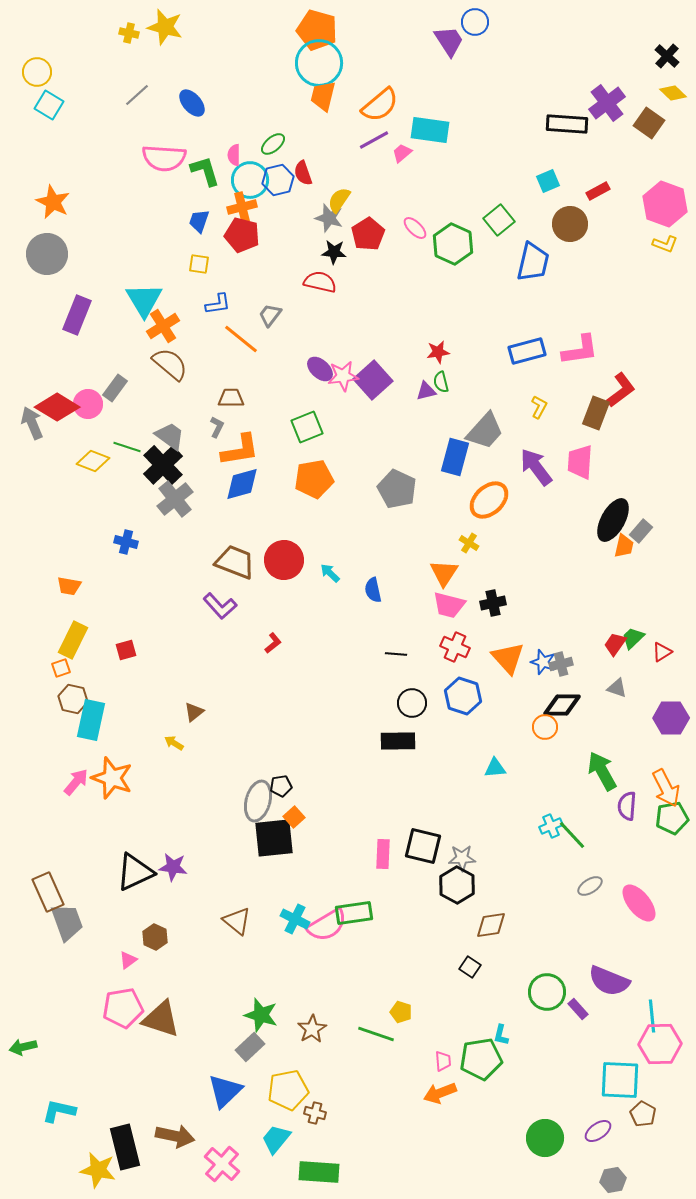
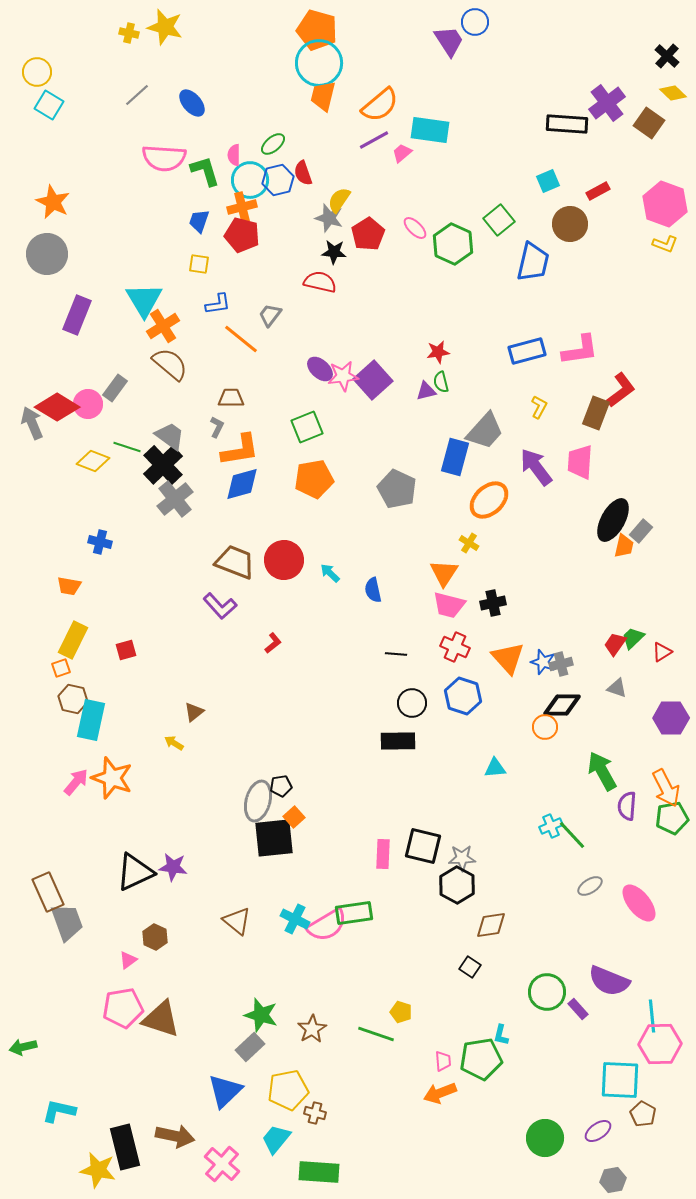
blue cross at (126, 542): moved 26 px left
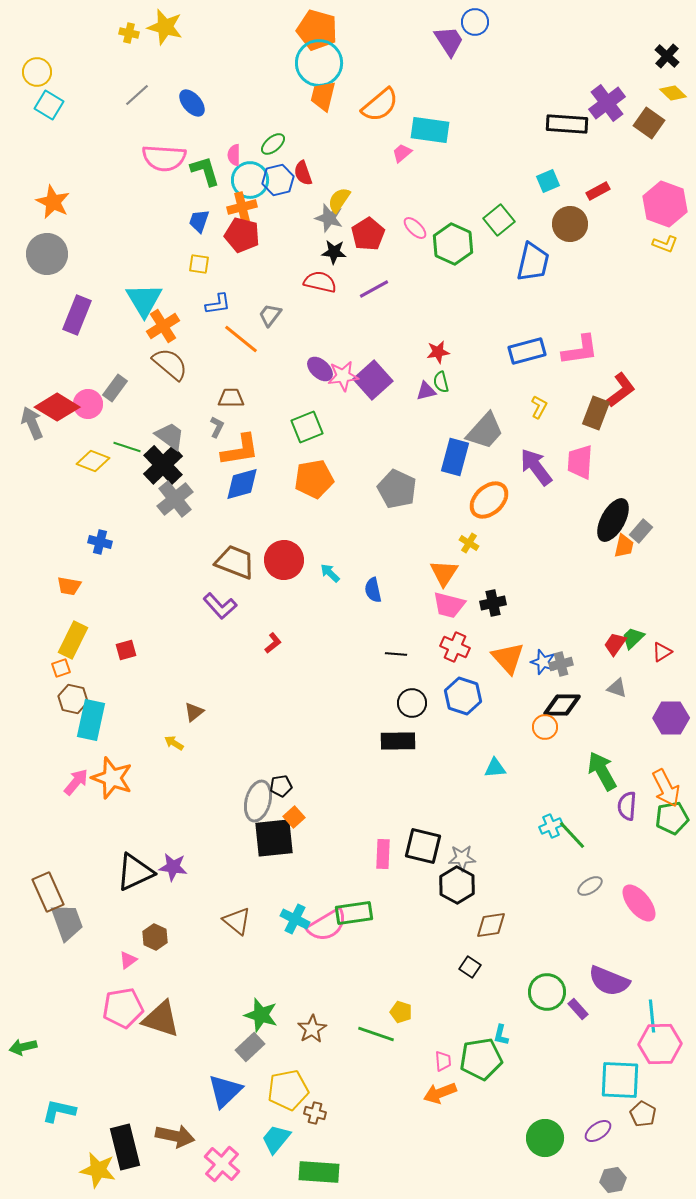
purple line at (374, 140): moved 149 px down
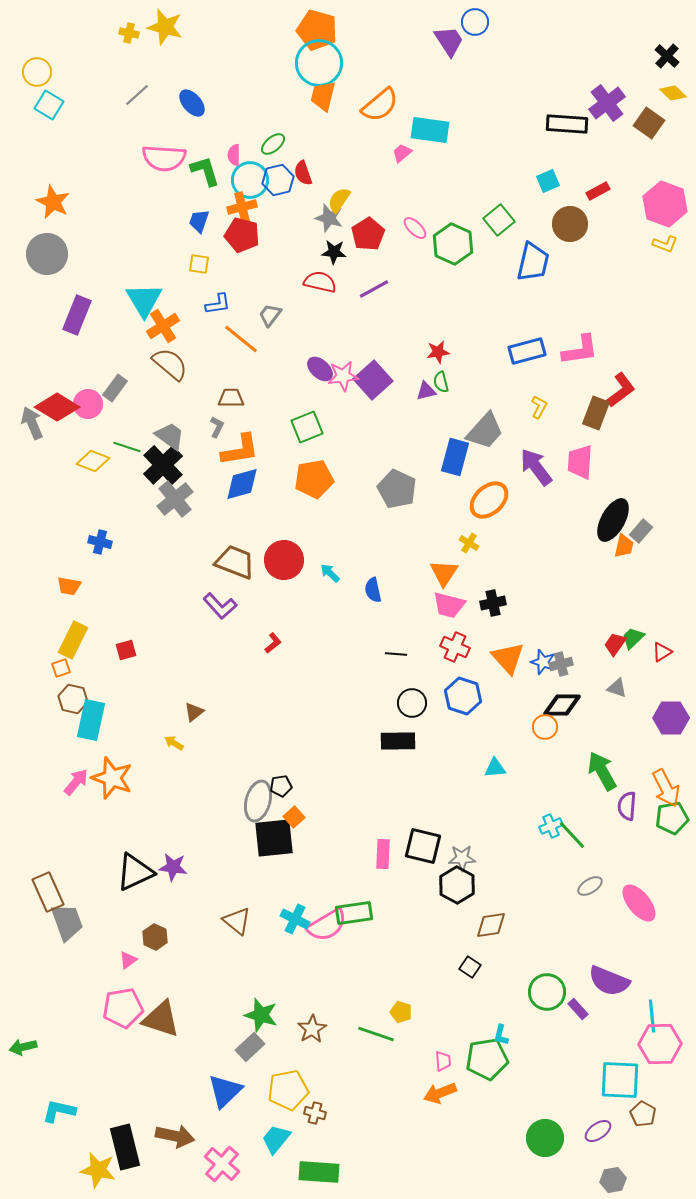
green pentagon at (481, 1059): moved 6 px right
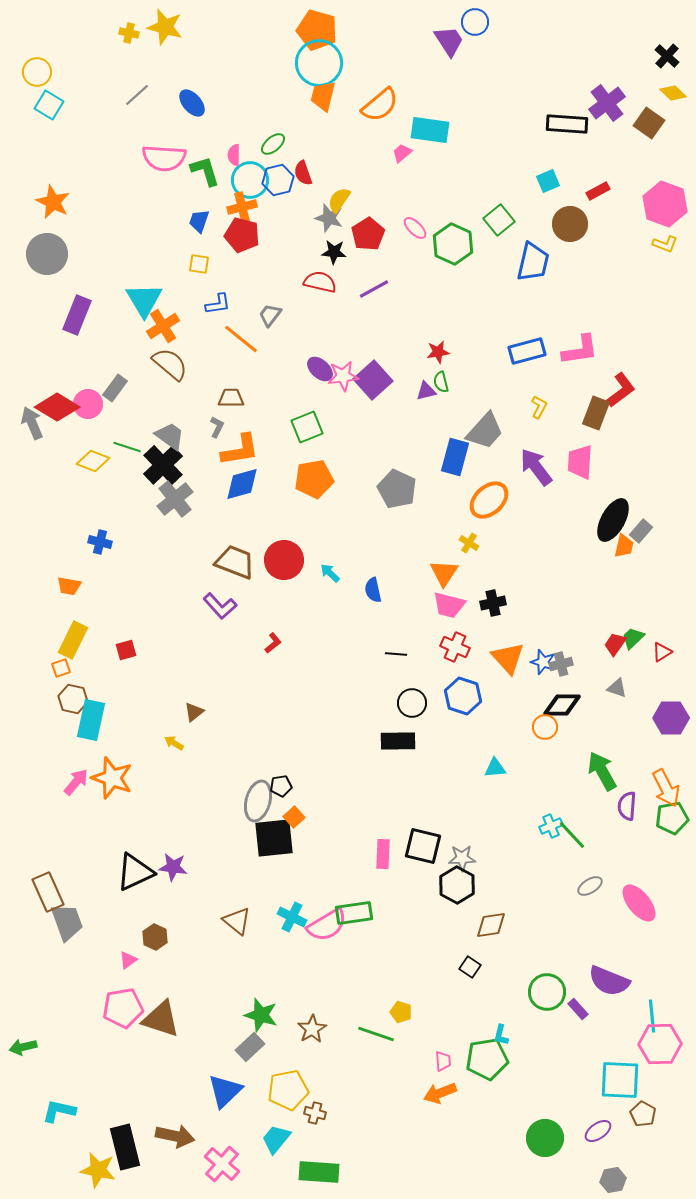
cyan cross at (295, 919): moved 3 px left, 2 px up
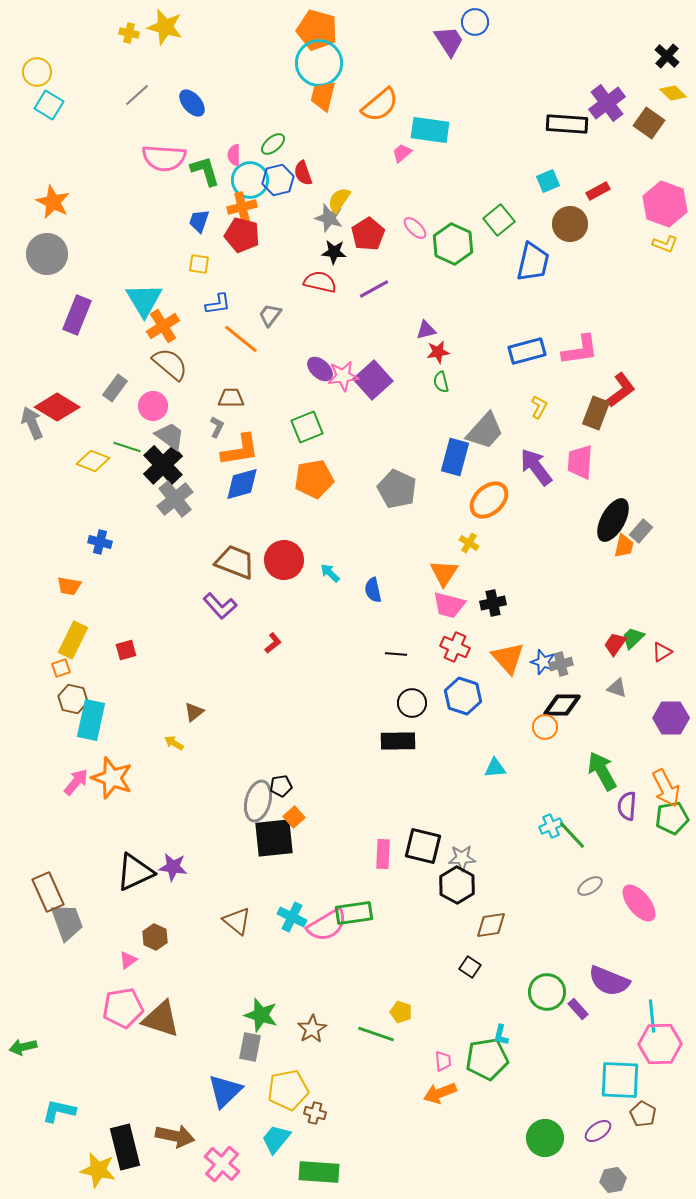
purple triangle at (426, 391): moved 61 px up
pink circle at (88, 404): moved 65 px right, 2 px down
gray rectangle at (250, 1047): rotated 36 degrees counterclockwise
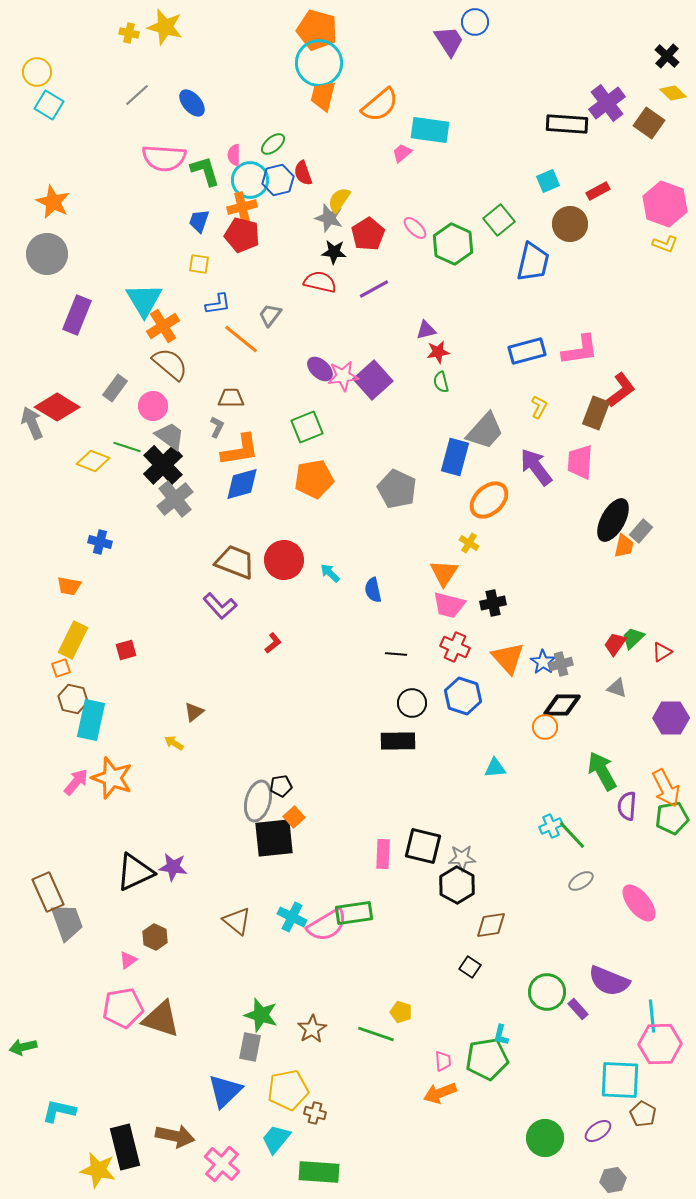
blue star at (543, 662): rotated 15 degrees clockwise
gray ellipse at (590, 886): moved 9 px left, 5 px up
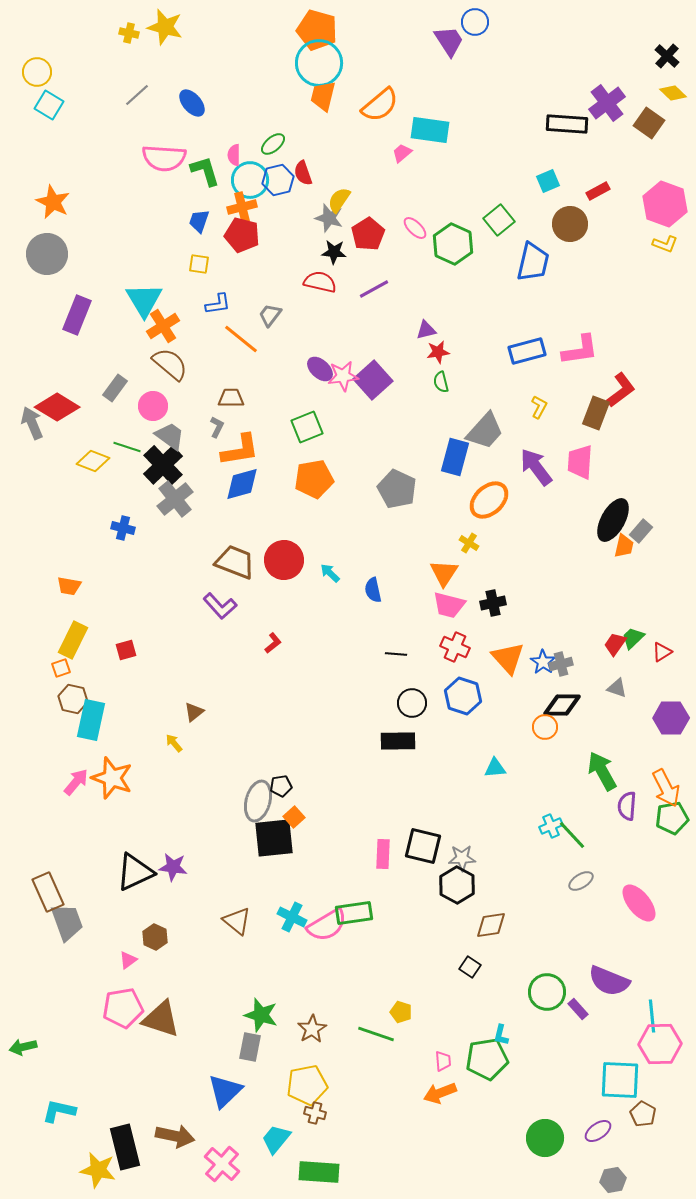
blue cross at (100, 542): moved 23 px right, 14 px up
yellow arrow at (174, 743): rotated 18 degrees clockwise
yellow pentagon at (288, 1090): moved 19 px right, 5 px up
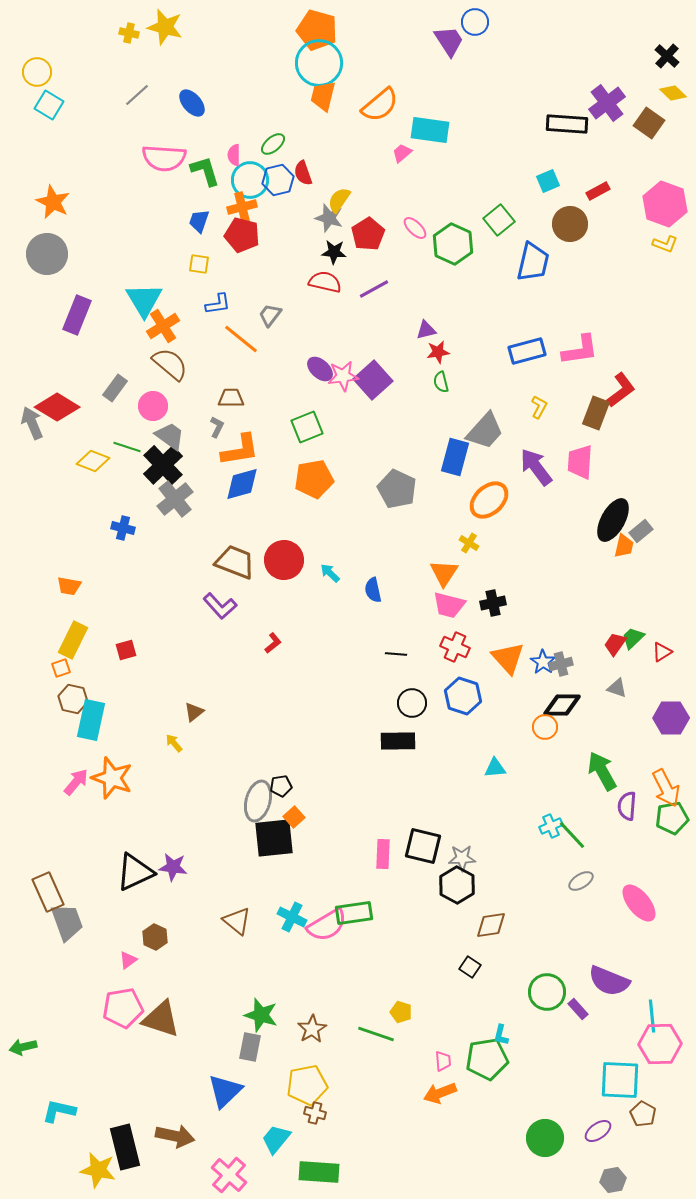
red semicircle at (320, 282): moved 5 px right
gray rectangle at (641, 531): rotated 10 degrees clockwise
pink cross at (222, 1164): moved 7 px right, 11 px down
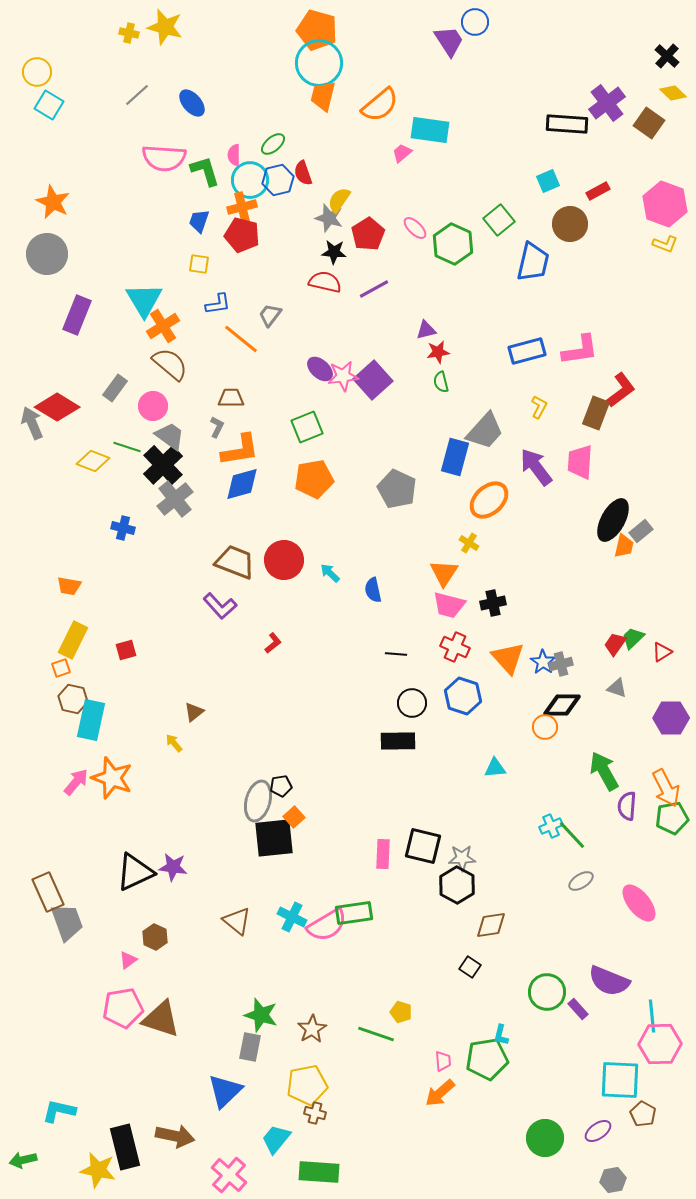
green arrow at (602, 771): moved 2 px right
green arrow at (23, 1047): moved 113 px down
orange arrow at (440, 1093): rotated 20 degrees counterclockwise
